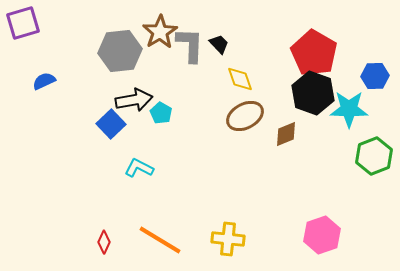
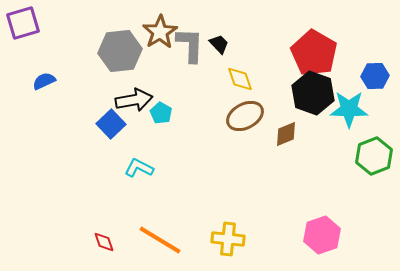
red diamond: rotated 45 degrees counterclockwise
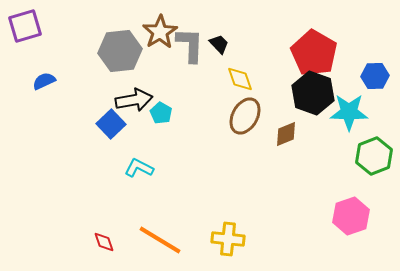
purple square: moved 2 px right, 3 px down
cyan star: moved 3 px down
brown ellipse: rotated 33 degrees counterclockwise
pink hexagon: moved 29 px right, 19 px up
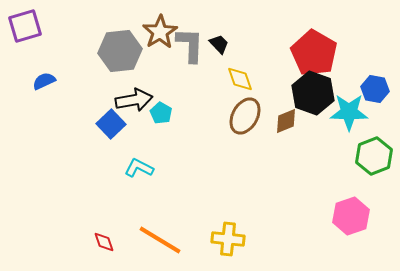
blue hexagon: moved 13 px down; rotated 12 degrees clockwise
brown diamond: moved 13 px up
